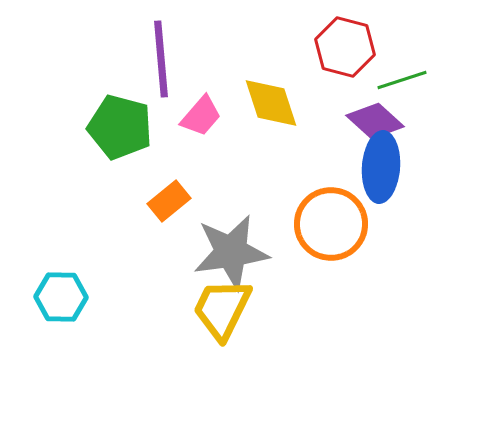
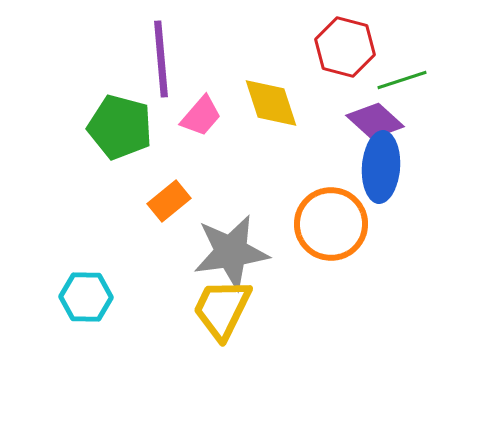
cyan hexagon: moved 25 px right
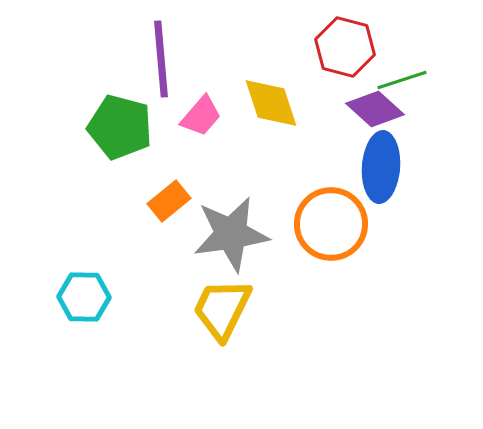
purple diamond: moved 12 px up
gray star: moved 18 px up
cyan hexagon: moved 2 px left
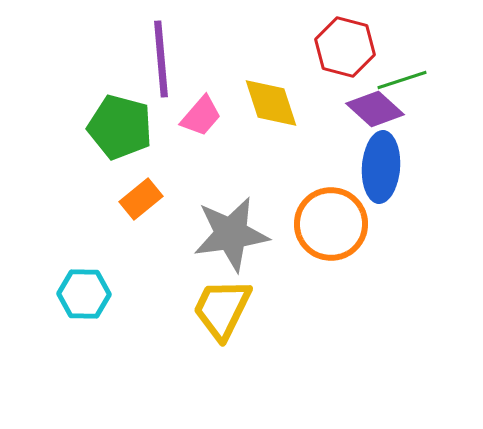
orange rectangle: moved 28 px left, 2 px up
cyan hexagon: moved 3 px up
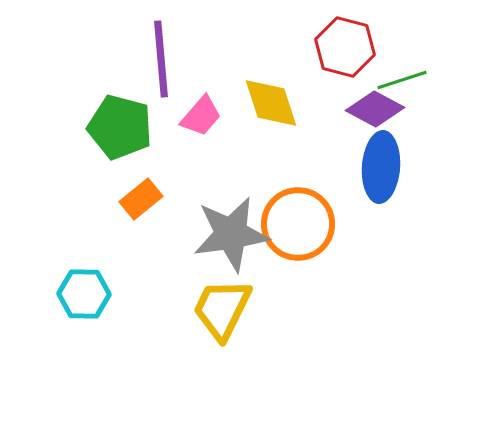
purple diamond: rotated 14 degrees counterclockwise
orange circle: moved 33 px left
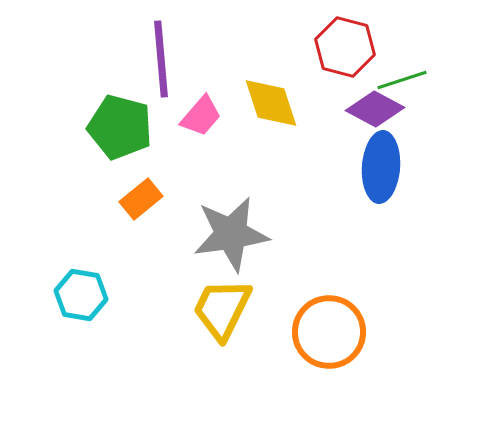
orange circle: moved 31 px right, 108 px down
cyan hexagon: moved 3 px left, 1 px down; rotated 9 degrees clockwise
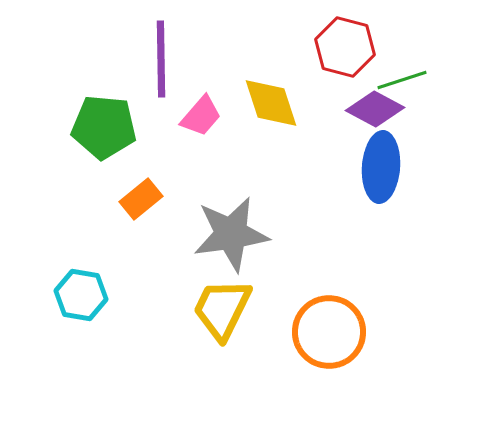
purple line: rotated 4 degrees clockwise
green pentagon: moved 16 px left; rotated 10 degrees counterclockwise
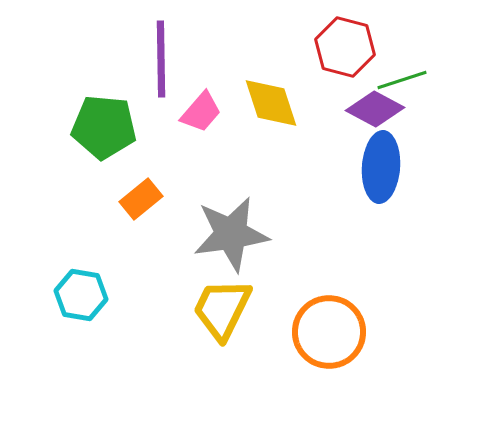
pink trapezoid: moved 4 px up
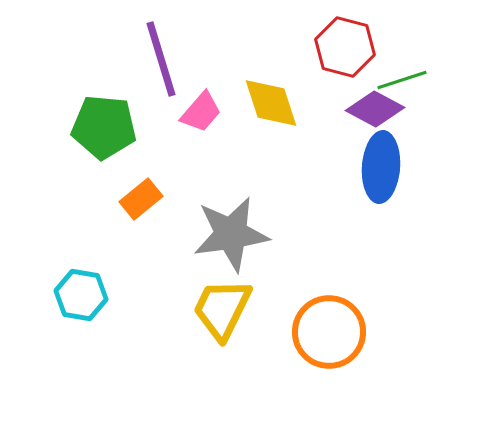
purple line: rotated 16 degrees counterclockwise
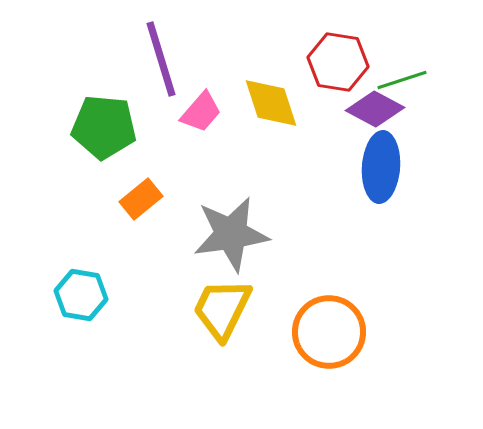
red hexagon: moved 7 px left, 15 px down; rotated 6 degrees counterclockwise
